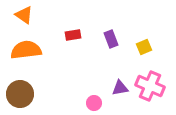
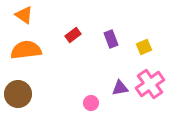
red rectangle: rotated 28 degrees counterclockwise
pink cross: moved 2 px up; rotated 32 degrees clockwise
brown circle: moved 2 px left
pink circle: moved 3 px left
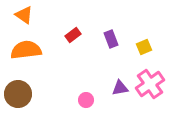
pink circle: moved 5 px left, 3 px up
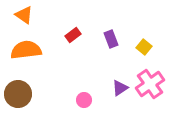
yellow square: rotated 28 degrees counterclockwise
purple triangle: rotated 24 degrees counterclockwise
pink circle: moved 2 px left
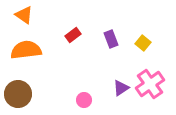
yellow square: moved 1 px left, 4 px up
purple triangle: moved 1 px right
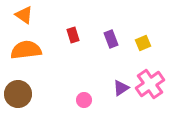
red rectangle: rotated 70 degrees counterclockwise
yellow square: rotated 28 degrees clockwise
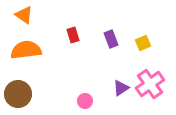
pink circle: moved 1 px right, 1 px down
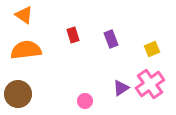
yellow square: moved 9 px right, 6 px down
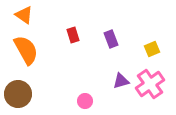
orange semicircle: rotated 68 degrees clockwise
purple triangle: moved 7 px up; rotated 18 degrees clockwise
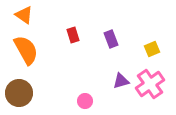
brown circle: moved 1 px right, 1 px up
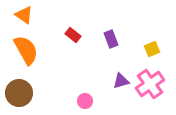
red rectangle: rotated 35 degrees counterclockwise
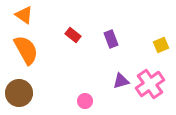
yellow square: moved 9 px right, 4 px up
